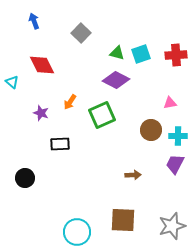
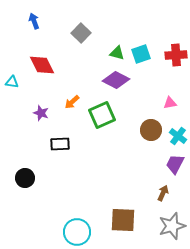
cyan triangle: rotated 32 degrees counterclockwise
orange arrow: moved 2 px right; rotated 14 degrees clockwise
cyan cross: rotated 36 degrees clockwise
brown arrow: moved 30 px right, 18 px down; rotated 63 degrees counterclockwise
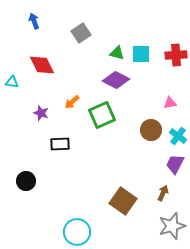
gray square: rotated 12 degrees clockwise
cyan square: rotated 18 degrees clockwise
black circle: moved 1 px right, 3 px down
brown square: moved 19 px up; rotated 32 degrees clockwise
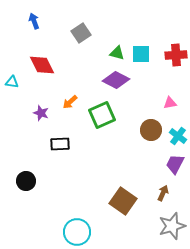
orange arrow: moved 2 px left
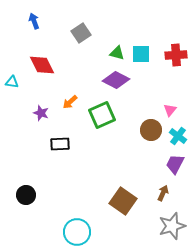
pink triangle: moved 7 px down; rotated 40 degrees counterclockwise
black circle: moved 14 px down
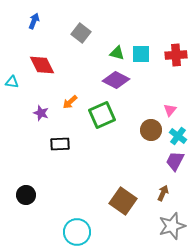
blue arrow: rotated 42 degrees clockwise
gray square: rotated 18 degrees counterclockwise
purple trapezoid: moved 3 px up
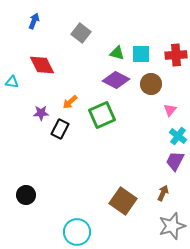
purple star: rotated 21 degrees counterclockwise
brown circle: moved 46 px up
black rectangle: moved 15 px up; rotated 60 degrees counterclockwise
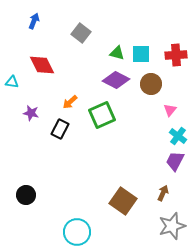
purple star: moved 10 px left; rotated 14 degrees clockwise
